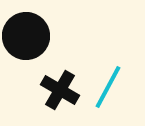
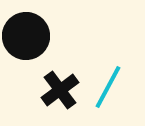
black cross: rotated 24 degrees clockwise
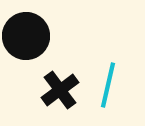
cyan line: moved 2 px up; rotated 15 degrees counterclockwise
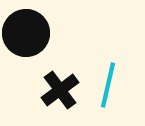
black circle: moved 3 px up
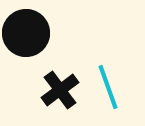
cyan line: moved 2 px down; rotated 33 degrees counterclockwise
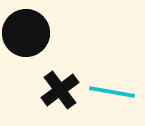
cyan line: moved 4 px right, 5 px down; rotated 60 degrees counterclockwise
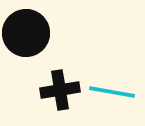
black cross: rotated 27 degrees clockwise
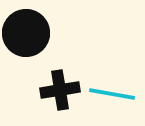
cyan line: moved 2 px down
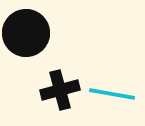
black cross: rotated 6 degrees counterclockwise
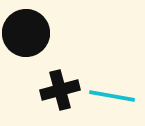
cyan line: moved 2 px down
